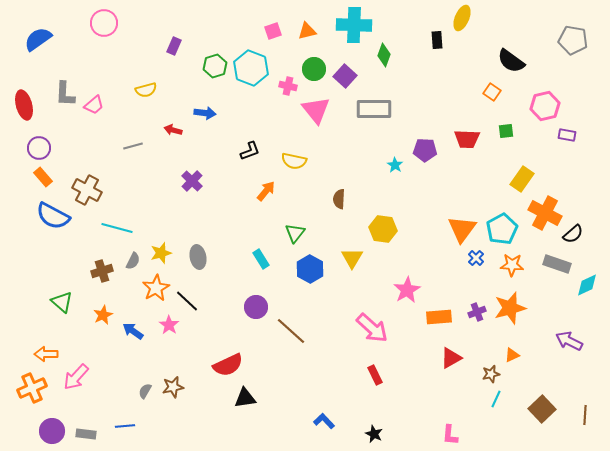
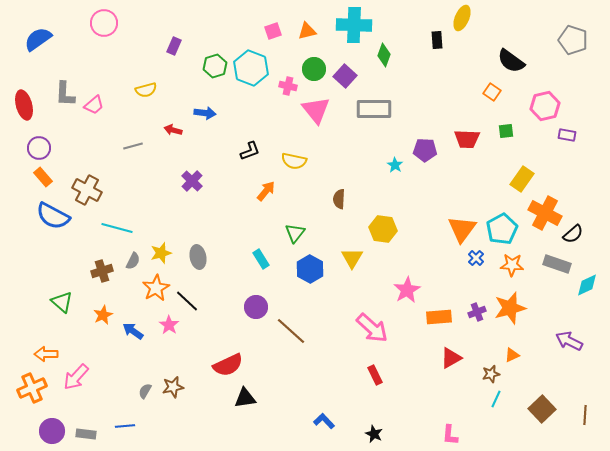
gray pentagon at (573, 40): rotated 8 degrees clockwise
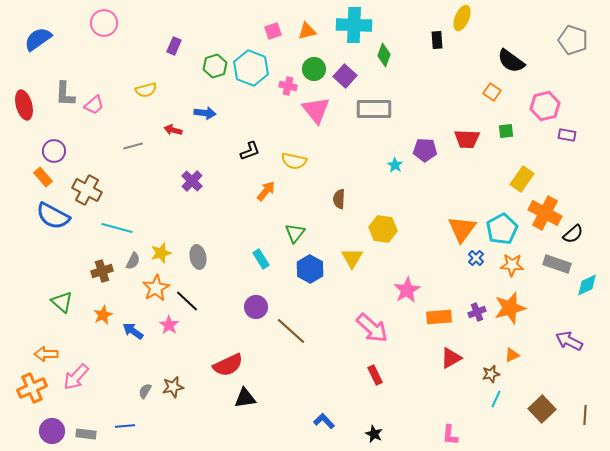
purple circle at (39, 148): moved 15 px right, 3 px down
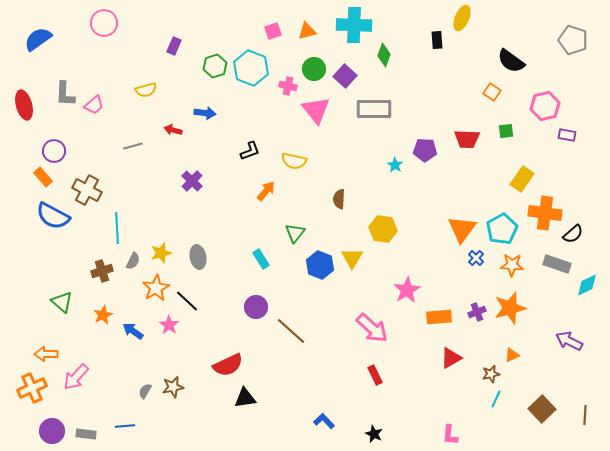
orange cross at (545, 213): rotated 20 degrees counterclockwise
cyan line at (117, 228): rotated 72 degrees clockwise
blue hexagon at (310, 269): moved 10 px right, 4 px up; rotated 8 degrees counterclockwise
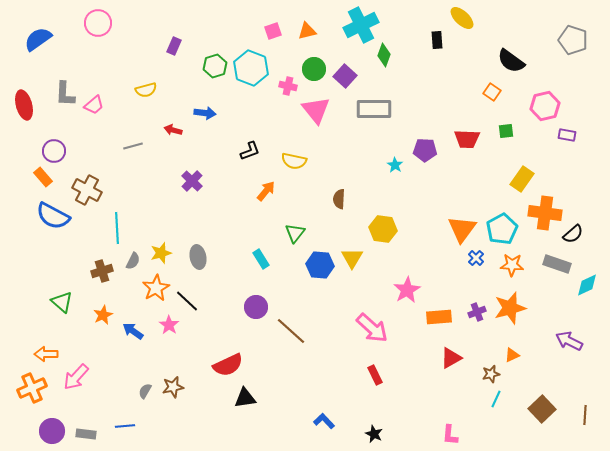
yellow ellipse at (462, 18): rotated 70 degrees counterclockwise
pink circle at (104, 23): moved 6 px left
cyan cross at (354, 25): moved 7 px right; rotated 28 degrees counterclockwise
blue hexagon at (320, 265): rotated 16 degrees counterclockwise
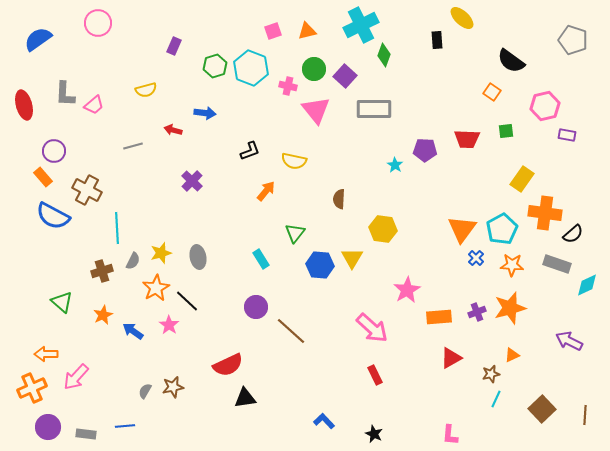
purple circle at (52, 431): moved 4 px left, 4 px up
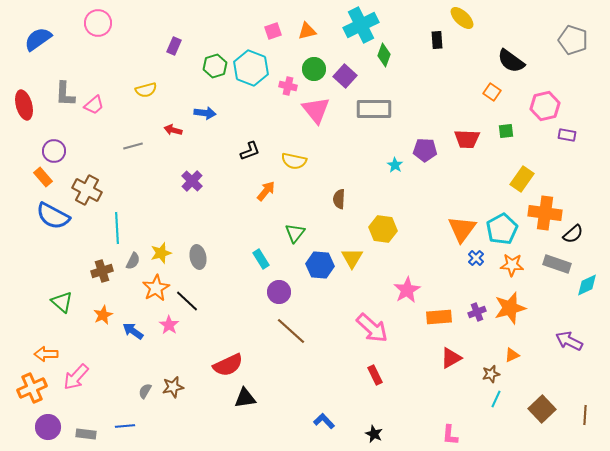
purple circle at (256, 307): moved 23 px right, 15 px up
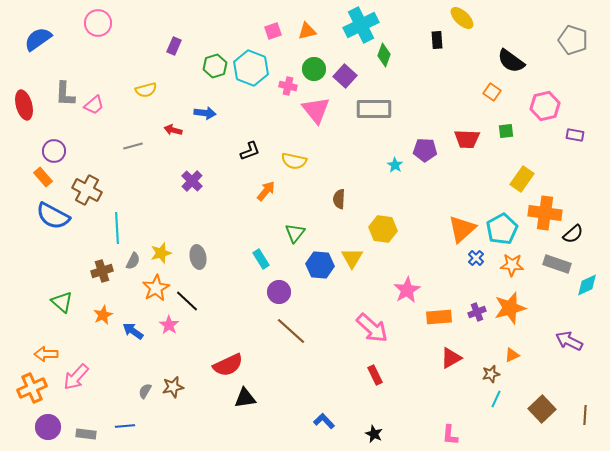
purple rectangle at (567, 135): moved 8 px right
orange triangle at (462, 229): rotated 12 degrees clockwise
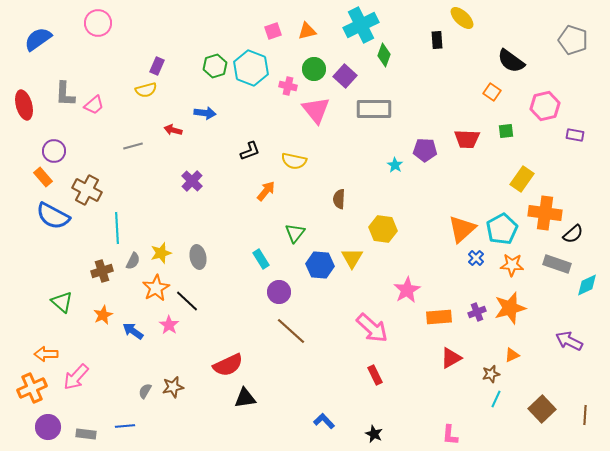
purple rectangle at (174, 46): moved 17 px left, 20 px down
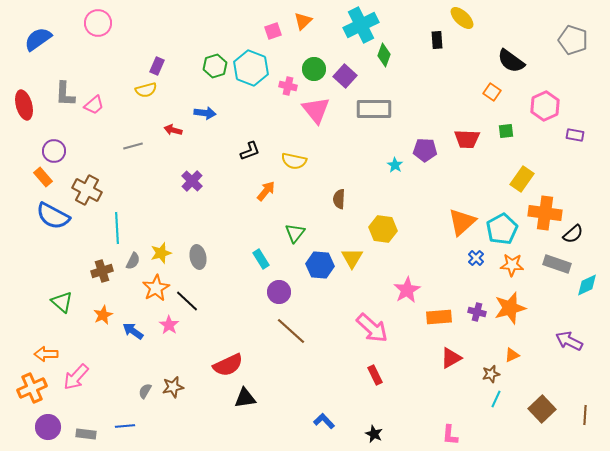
orange triangle at (307, 31): moved 4 px left, 10 px up; rotated 30 degrees counterclockwise
pink hexagon at (545, 106): rotated 12 degrees counterclockwise
orange triangle at (462, 229): moved 7 px up
purple cross at (477, 312): rotated 36 degrees clockwise
